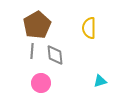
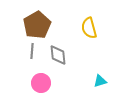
yellow semicircle: rotated 15 degrees counterclockwise
gray diamond: moved 3 px right
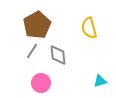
gray line: rotated 28 degrees clockwise
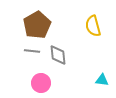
yellow semicircle: moved 4 px right, 2 px up
gray line: rotated 63 degrees clockwise
cyan triangle: moved 2 px right, 1 px up; rotated 24 degrees clockwise
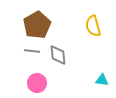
pink circle: moved 4 px left
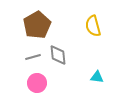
gray line: moved 1 px right, 6 px down; rotated 21 degrees counterclockwise
cyan triangle: moved 5 px left, 3 px up
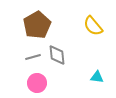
yellow semicircle: rotated 25 degrees counterclockwise
gray diamond: moved 1 px left
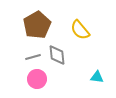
yellow semicircle: moved 13 px left, 4 px down
pink circle: moved 4 px up
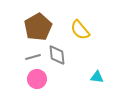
brown pentagon: moved 1 px right, 2 px down
